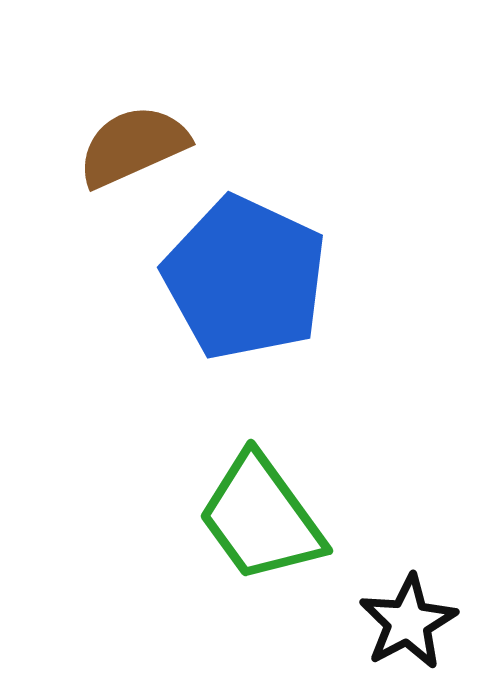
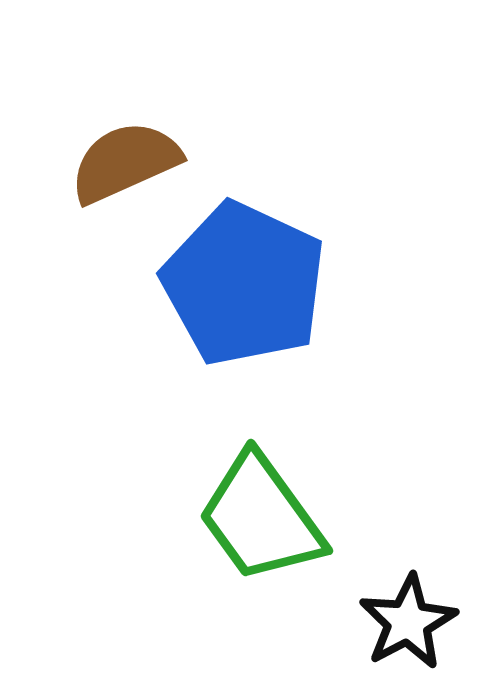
brown semicircle: moved 8 px left, 16 px down
blue pentagon: moved 1 px left, 6 px down
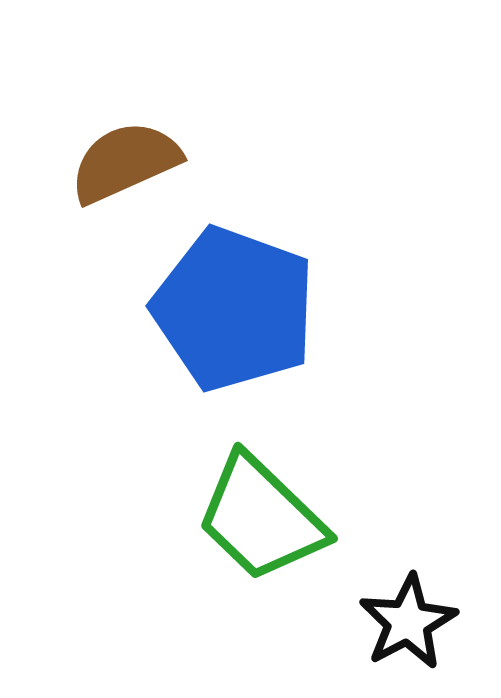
blue pentagon: moved 10 px left, 25 px down; rotated 5 degrees counterclockwise
green trapezoid: rotated 10 degrees counterclockwise
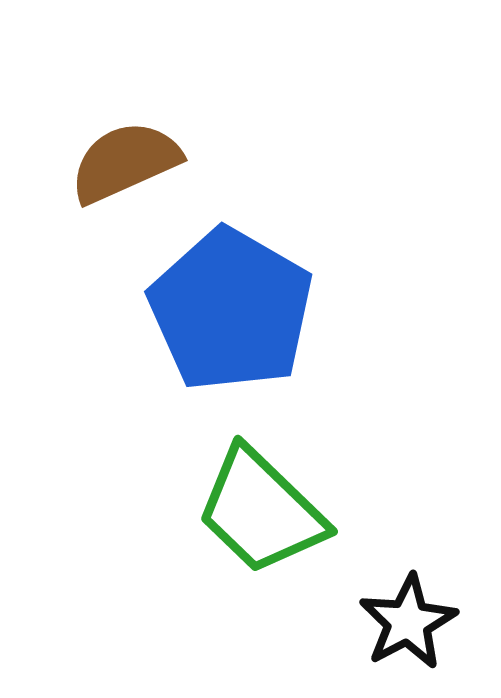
blue pentagon: moved 3 px left, 1 px down; rotated 10 degrees clockwise
green trapezoid: moved 7 px up
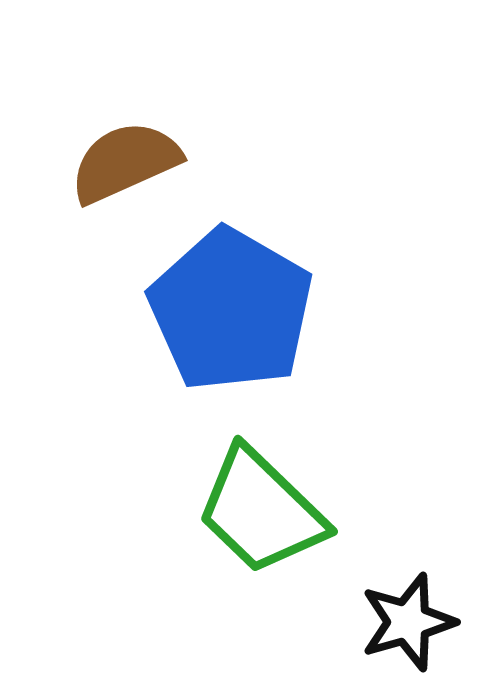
black star: rotated 12 degrees clockwise
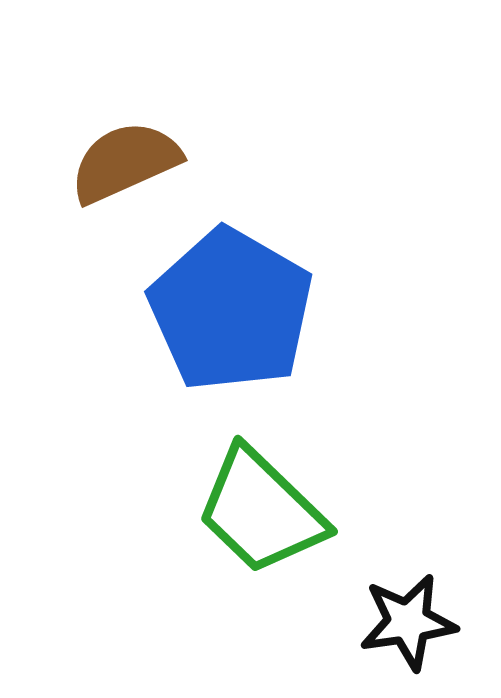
black star: rotated 8 degrees clockwise
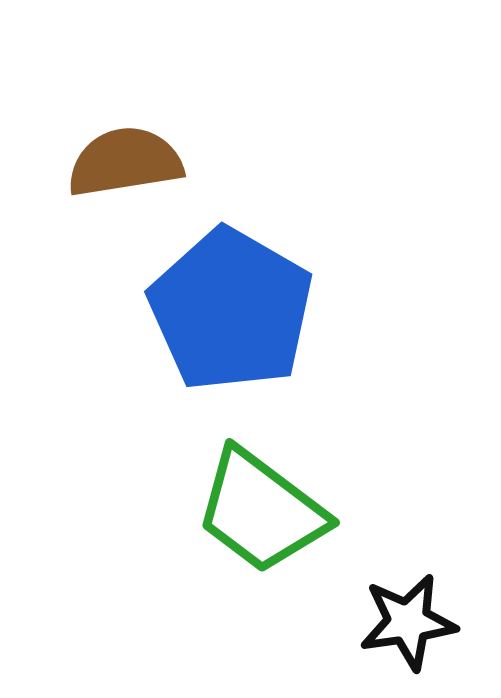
brown semicircle: rotated 15 degrees clockwise
green trapezoid: rotated 7 degrees counterclockwise
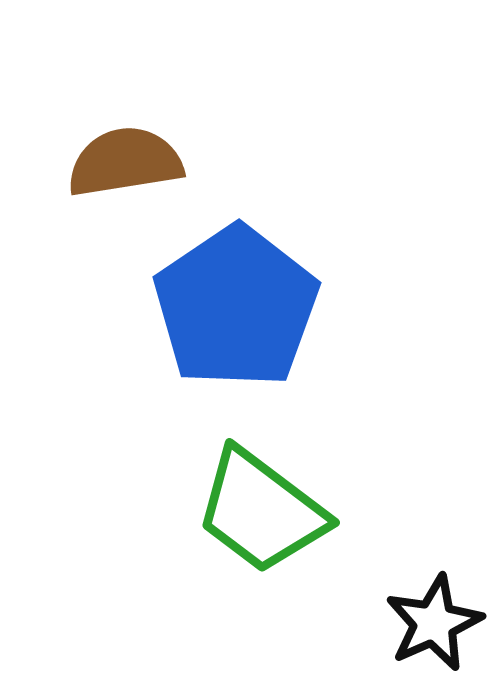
blue pentagon: moved 5 px right, 3 px up; rotated 8 degrees clockwise
black star: moved 26 px right, 1 px down; rotated 16 degrees counterclockwise
